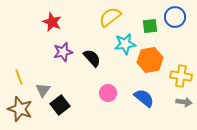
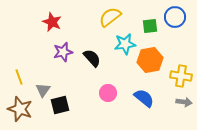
black square: rotated 24 degrees clockwise
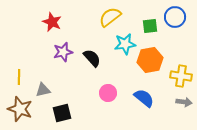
yellow line: rotated 21 degrees clockwise
gray triangle: rotated 42 degrees clockwise
black square: moved 2 px right, 8 px down
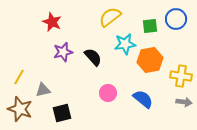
blue circle: moved 1 px right, 2 px down
black semicircle: moved 1 px right, 1 px up
yellow line: rotated 28 degrees clockwise
blue semicircle: moved 1 px left, 1 px down
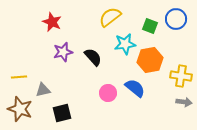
green square: rotated 28 degrees clockwise
yellow line: rotated 56 degrees clockwise
blue semicircle: moved 8 px left, 11 px up
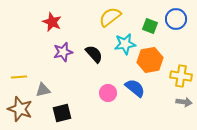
black semicircle: moved 1 px right, 3 px up
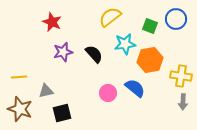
gray triangle: moved 3 px right, 1 px down
gray arrow: moved 1 px left; rotated 84 degrees clockwise
